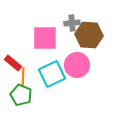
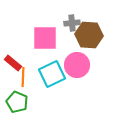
green pentagon: moved 4 px left, 7 px down
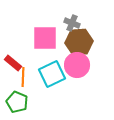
gray cross: rotated 28 degrees clockwise
brown hexagon: moved 10 px left, 7 px down; rotated 8 degrees counterclockwise
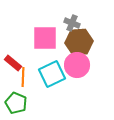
green pentagon: moved 1 px left, 1 px down
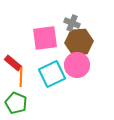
pink square: rotated 8 degrees counterclockwise
orange line: moved 2 px left
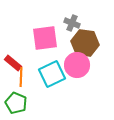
brown hexagon: moved 6 px right, 1 px down; rotated 12 degrees clockwise
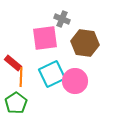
gray cross: moved 10 px left, 4 px up
pink circle: moved 2 px left, 16 px down
green pentagon: rotated 15 degrees clockwise
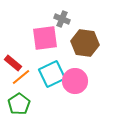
orange line: rotated 48 degrees clockwise
green pentagon: moved 3 px right, 1 px down
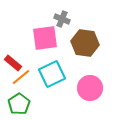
pink circle: moved 15 px right, 7 px down
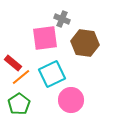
pink circle: moved 19 px left, 12 px down
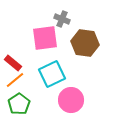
orange line: moved 6 px left, 3 px down
